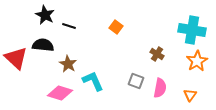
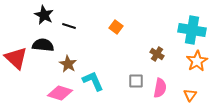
black star: moved 1 px left
gray square: rotated 21 degrees counterclockwise
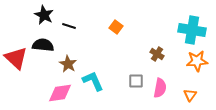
orange star: rotated 25 degrees clockwise
pink diamond: rotated 25 degrees counterclockwise
